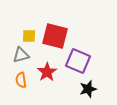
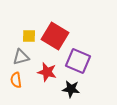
red square: rotated 16 degrees clockwise
gray triangle: moved 2 px down
red star: rotated 24 degrees counterclockwise
orange semicircle: moved 5 px left
black star: moved 17 px left; rotated 24 degrees clockwise
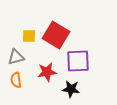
red square: moved 1 px right, 1 px up
gray triangle: moved 5 px left
purple square: rotated 25 degrees counterclockwise
red star: rotated 24 degrees counterclockwise
